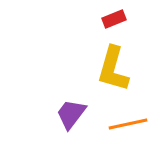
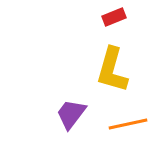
red rectangle: moved 2 px up
yellow L-shape: moved 1 px left, 1 px down
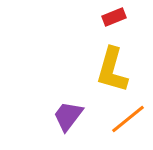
purple trapezoid: moved 3 px left, 2 px down
orange line: moved 5 px up; rotated 27 degrees counterclockwise
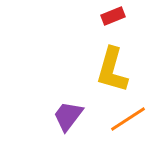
red rectangle: moved 1 px left, 1 px up
orange line: rotated 6 degrees clockwise
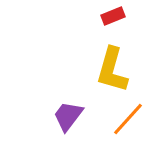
orange line: rotated 15 degrees counterclockwise
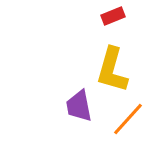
purple trapezoid: moved 11 px right, 10 px up; rotated 48 degrees counterclockwise
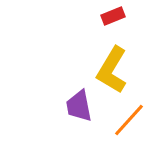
yellow L-shape: rotated 15 degrees clockwise
orange line: moved 1 px right, 1 px down
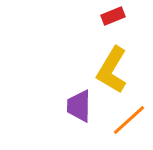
purple trapezoid: rotated 12 degrees clockwise
orange line: rotated 6 degrees clockwise
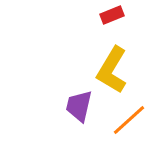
red rectangle: moved 1 px left, 1 px up
purple trapezoid: rotated 12 degrees clockwise
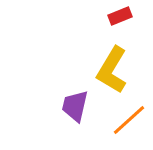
red rectangle: moved 8 px right, 1 px down
purple trapezoid: moved 4 px left
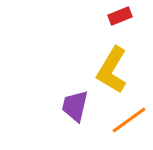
orange line: rotated 6 degrees clockwise
